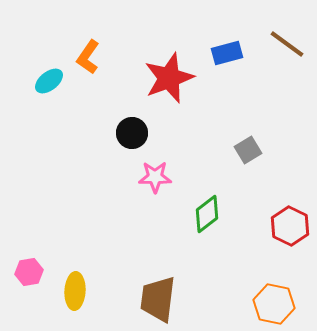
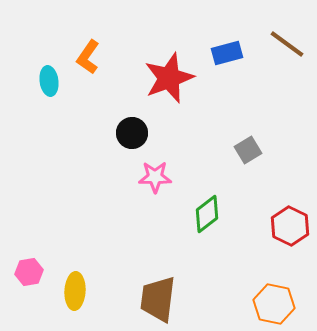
cyan ellipse: rotated 60 degrees counterclockwise
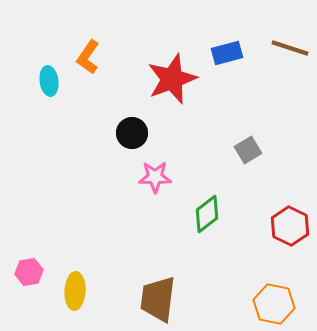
brown line: moved 3 px right, 4 px down; rotated 18 degrees counterclockwise
red star: moved 3 px right, 1 px down
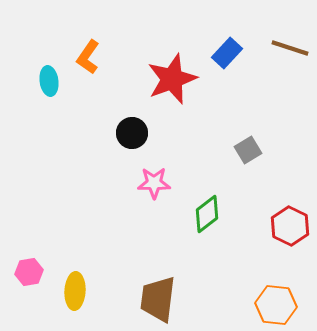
blue rectangle: rotated 32 degrees counterclockwise
pink star: moved 1 px left, 6 px down
orange hexagon: moved 2 px right, 1 px down; rotated 6 degrees counterclockwise
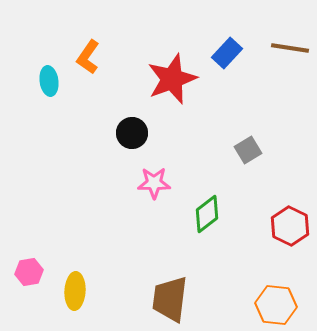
brown line: rotated 9 degrees counterclockwise
brown trapezoid: moved 12 px right
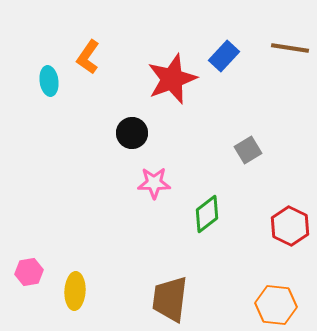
blue rectangle: moved 3 px left, 3 px down
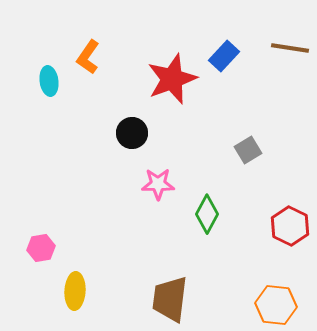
pink star: moved 4 px right, 1 px down
green diamond: rotated 24 degrees counterclockwise
pink hexagon: moved 12 px right, 24 px up
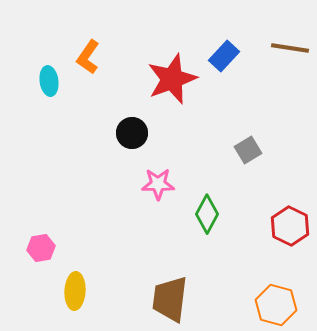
orange hexagon: rotated 9 degrees clockwise
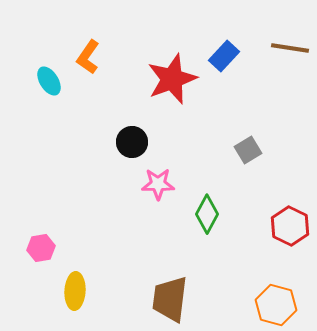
cyan ellipse: rotated 24 degrees counterclockwise
black circle: moved 9 px down
